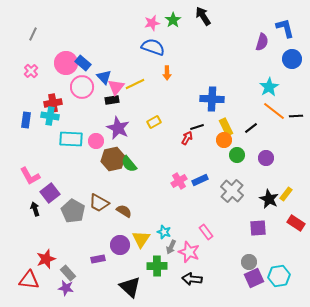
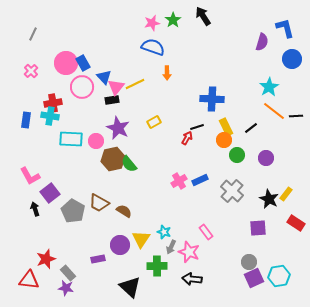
blue rectangle at (83, 63): rotated 21 degrees clockwise
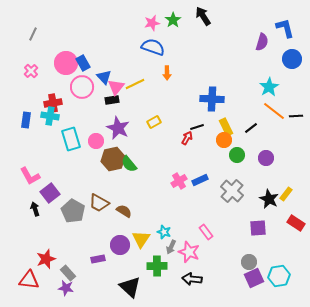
cyan rectangle at (71, 139): rotated 70 degrees clockwise
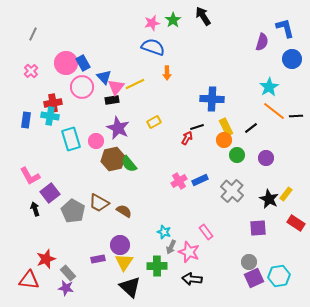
yellow triangle at (141, 239): moved 17 px left, 23 px down
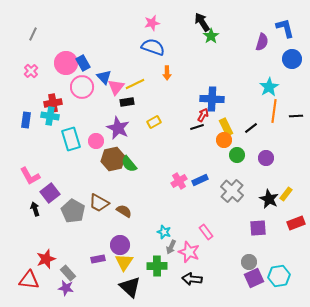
black arrow at (203, 16): moved 1 px left, 6 px down
green star at (173, 20): moved 38 px right, 16 px down
black rectangle at (112, 100): moved 15 px right, 2 px down
orange line at (274, 111): rotated 60 degrees clockwise
red arrow at (187, 138): moved 16 px right, 23 px up
red rectangle at (296, 223): rotated 54 degrees counterclockwise
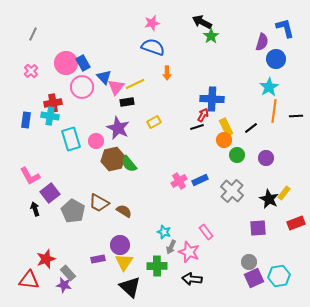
black arrow at (202, 22): rotated 30 degrees counterclockwise
blue circle at (292, 59): moved 16 px left
yellow rectangle at (286, 194): moved 2 px left, 1 px up
purple star at (66, 288): moved 2 px left, 3 px up
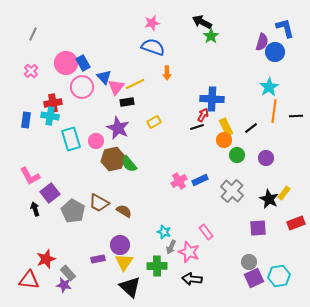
blue circle at (276, 59): moved 1 px left, 7 px up
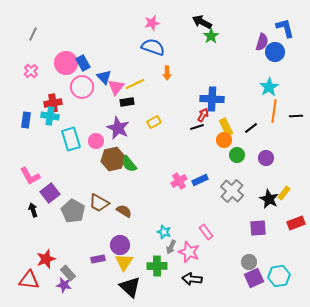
black arrow at (35, 209): moved 2 px left, 1 px down
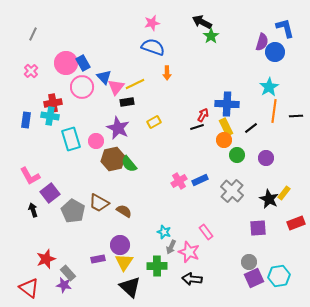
blue cross at (212, 99): moved 15 px right, 5 px down
red triangle at (29, 280): moved 8 px down; rotated 30 degrees clockwise
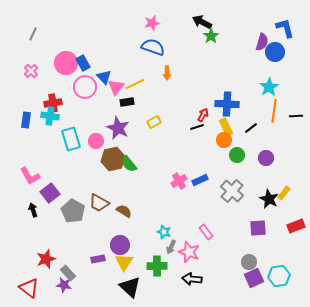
pink circle at (82, 87): moved 3 px right
red rectangle at (296, 223): moved 3 px down
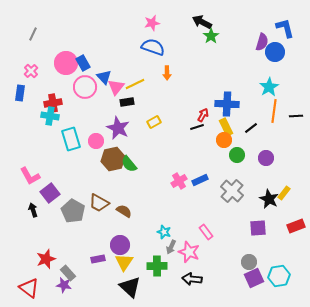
blue rectangle at (26, 120): moved 6 px left, 27 px up
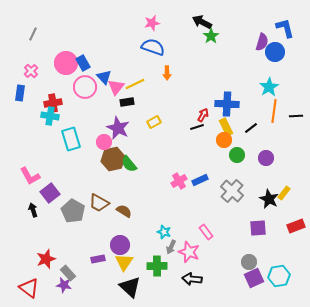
pink circle at (96, 141): moved 8 px right, 1 px down
